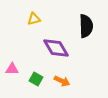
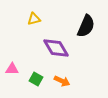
black semicircle: rotated 25 degrees clockwise
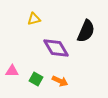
black semicircle: moved 5 px down
pink triangle: moved 2 px down
orange arrow: moved 2 px left
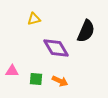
green square: rotated 24 degrees counterclockwise
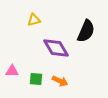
yellow triangle: moved 1 px down
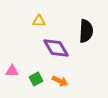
yellow triangle: moved 5 px right, 1 px down; rotated 16 degrees clockwise
black semicircle: rotated 20 degrees counterclockwise
green square: rotated 32 degrees counterclockwise
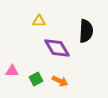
purple diamond: moved 1 px right
